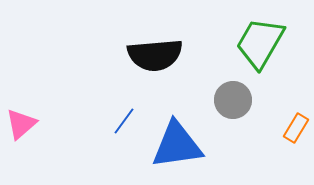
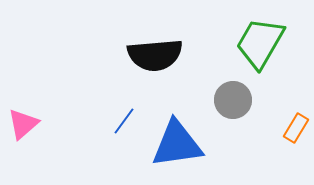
pink triangle: moved 2 px right
blue triangle: moved 1 px up
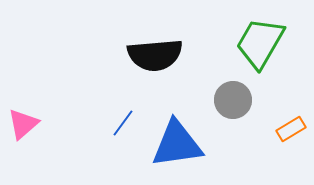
blue line: moved 1 px left, 2 px down
orange rectangle: moved 5 px left, 1 px down; rotated 28 degrees clockwise
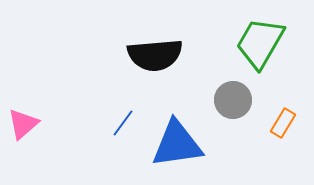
orange rectangle: moved 8 px left, 6 px up; rotated 28 degrees counterclockwise
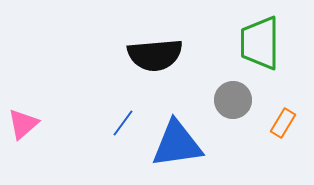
green trapezoid: rotated 30 degrees counterclockwise
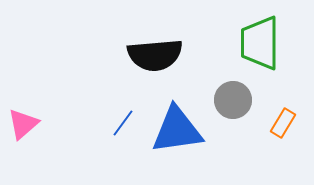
blue triangle: moved 14 px up
